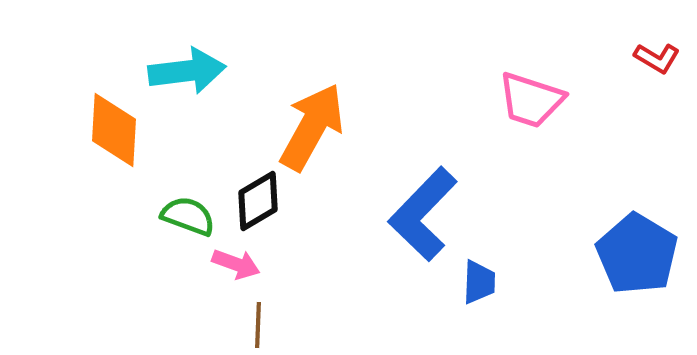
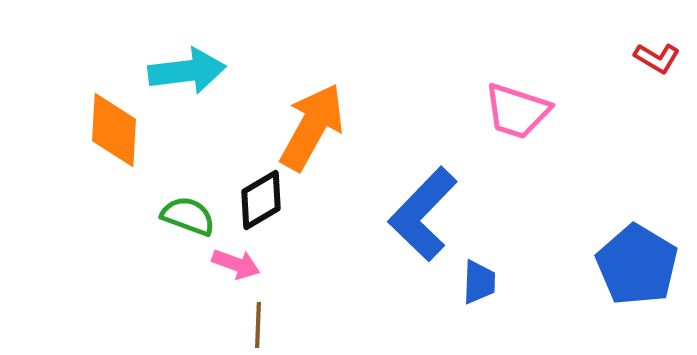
pink trapezoid: moved 14 px left, 11 px down
black diamond: moved 3 px right, 1 px up
blue pentagon: moved 11 px down
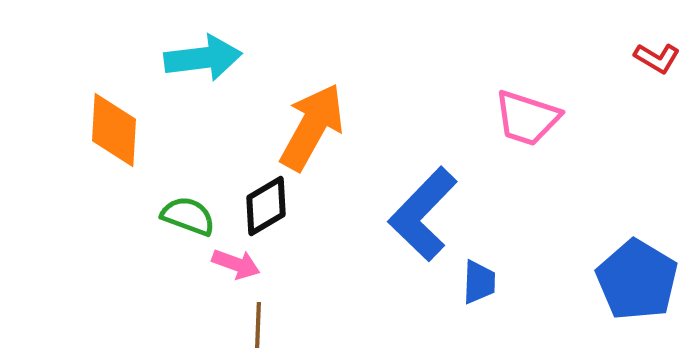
cyan arrow: moved 16 px right, 13 px up
pink trapezoid: moved 10 px right, 7 px down
black diamond: moved 5 px right, 6 px down
blue pentagon: moved 15 px down
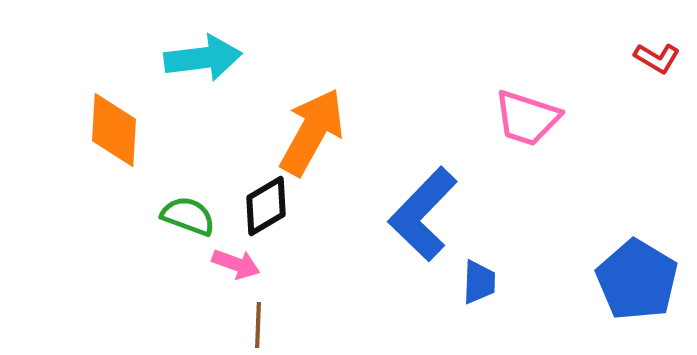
orange arrow: moved 5 px down
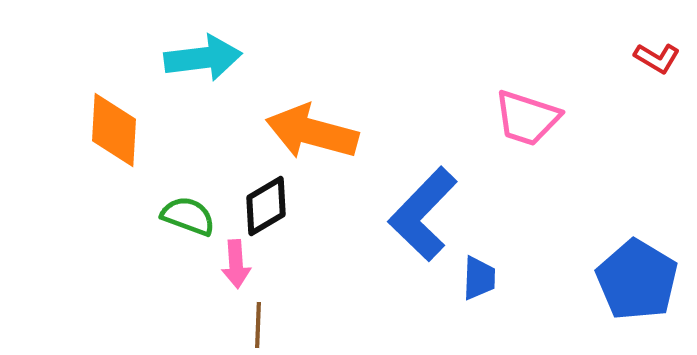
orange arrow: rotated 104 degrees counterclockwise
pink arrow: rotated 66 degrees clockwise
blue trapezoid: moved 4 px up
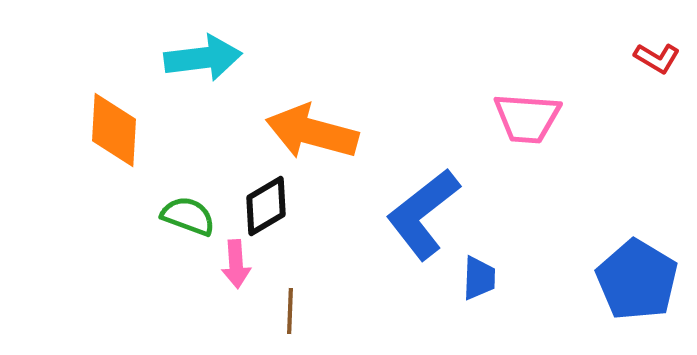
pink trapezoid: rotated 14 degrees counterclockwise
blue L-shape: rotated 8 degrees clockwise
brown line: moved 32 px right, 14 px up
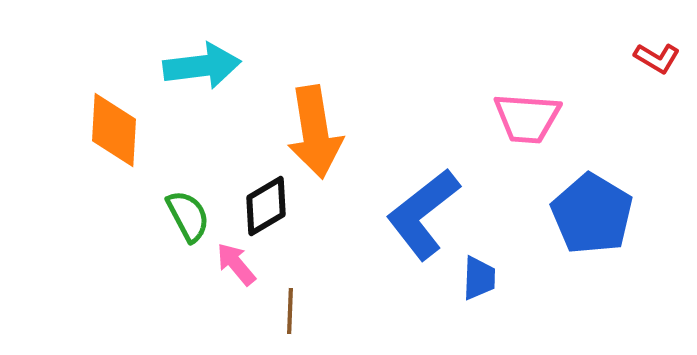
cyan arrow: moved 1 px left, 8 px down
orange arrow: moved 3 px right; rotated 114 degrees counterclockwise
green semicircle: rotated 42 degrees clockwise
pink arrow: rotated 144 degrees clockwise
blue pentagon: moved 45 px left, 66 px up
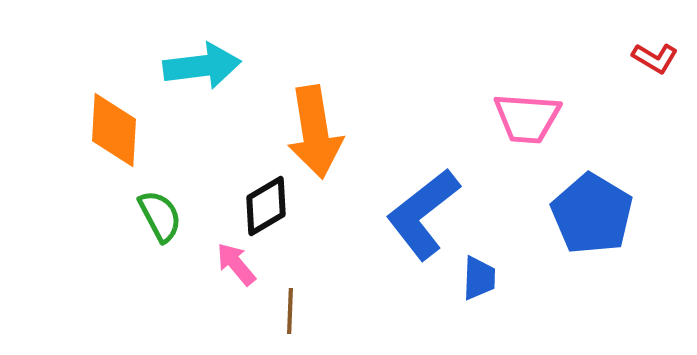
red L-shape: moved 2 px left
green semicircle: moved 28 px left
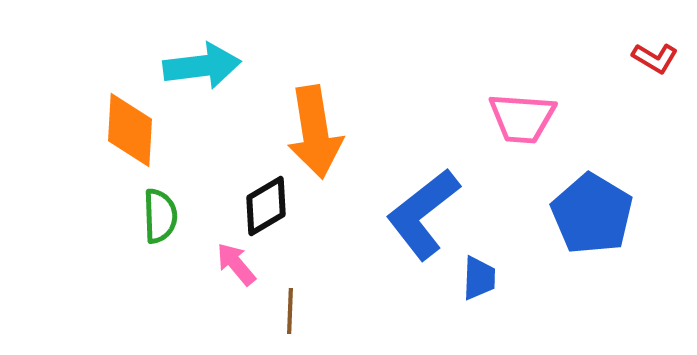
pink trapezoid: moved 5 px left
orange diamond: moved 16 px right
green semicircle: rotated 26 degrees clockwise
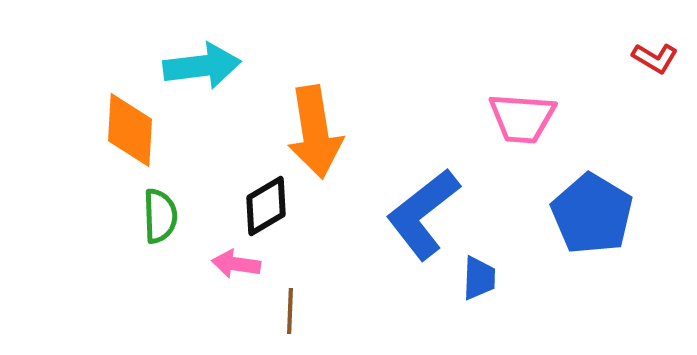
pink arrow: rotated 42 degrees counterclockwise
